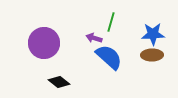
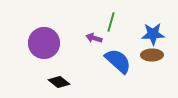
blue semicircle: moved 9 px right, 4 px down
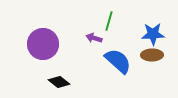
green line: moved 2 px left, 1 px up
purple circle: moved 1 px left, 1 px down
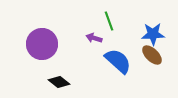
green line: rotated 36 degrees counterclockwise
purple circle: moved 1 px left
brown ellipse: rotated 45 degrees clockwise
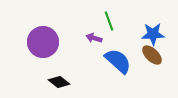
purple circle: moved 1 px right, 2 px up
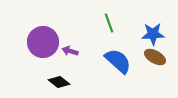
green line: moved 2 px down
purple arrow: moved 24 px left, 13 px down
brown ellipse: moved 3 px right, 2 px down; rotated 15 degrees counterclockwise
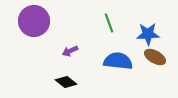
blue star: moved 5 px left
purple circle: moved 9 px left, 21 px up
purple arrow: rotated 42 degrees counterclockwise
blue semicircle: rotated 36 degrees counterclockwise
black diamond: moved 7 px right
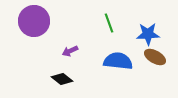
black diamond: moved 4 px left, 3 px up
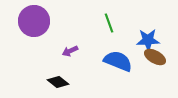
blue star: moved 6 px down
blue semicircle: rotated 16 degrees clockwise
black diamond: moved 4 px left, 3 px down
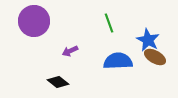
blue star: rotated 30 degrees clockwise
blue semicircle: rotated 24 degrees counterclockwise
